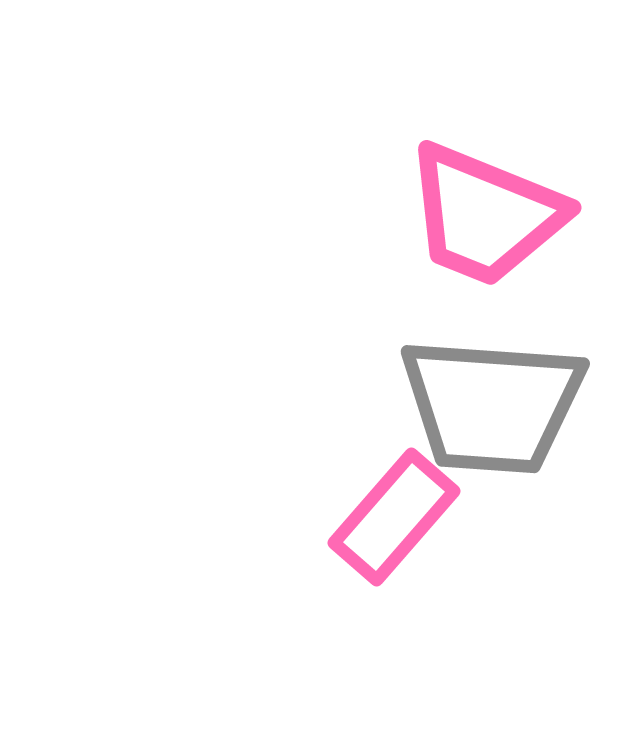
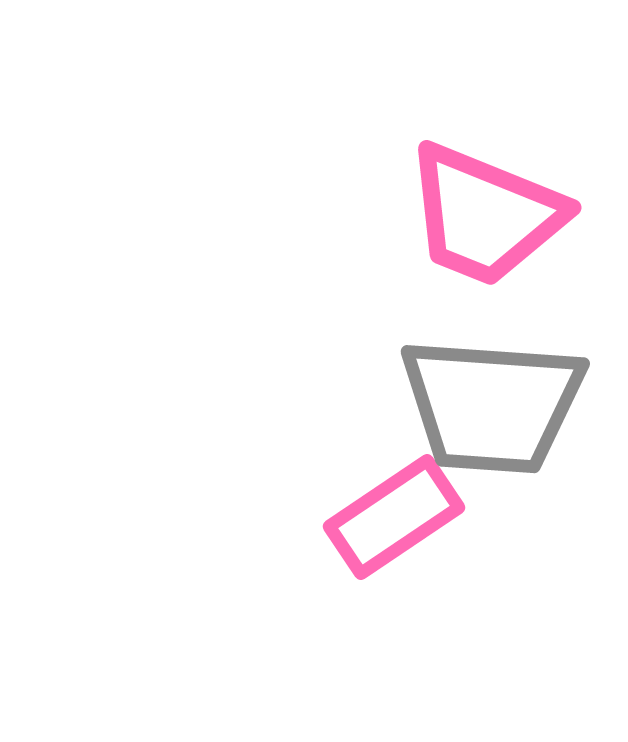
pink rectangle: rotated 15 degrees clockwise
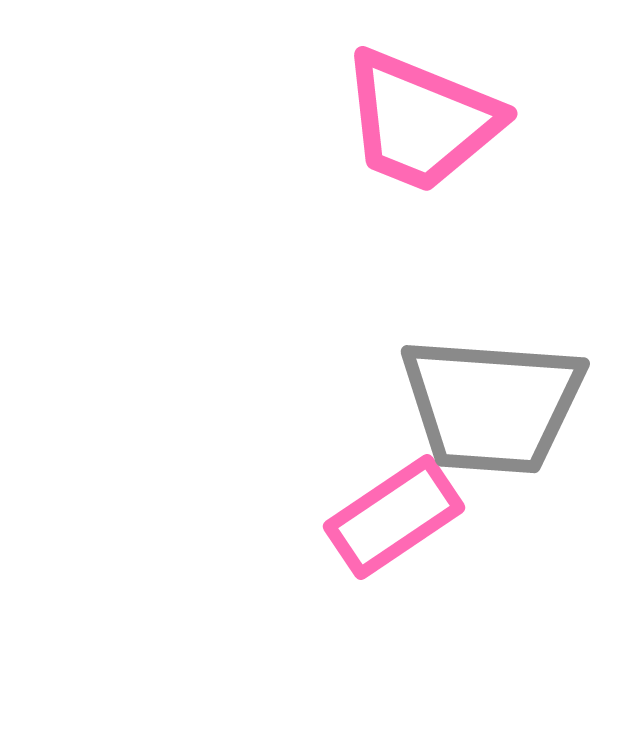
pink trapezoid: moved 64 px left, 94 px up
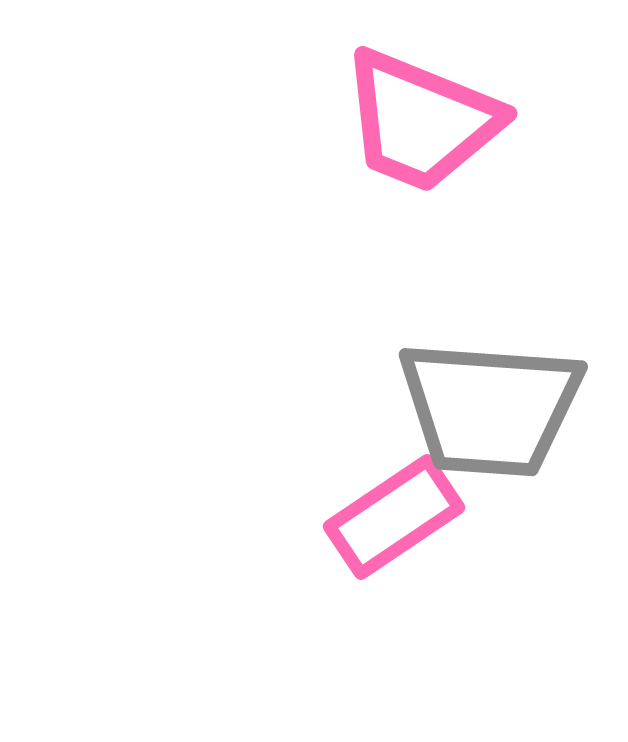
gray trapezoid: moved 2 px left, 3 px down
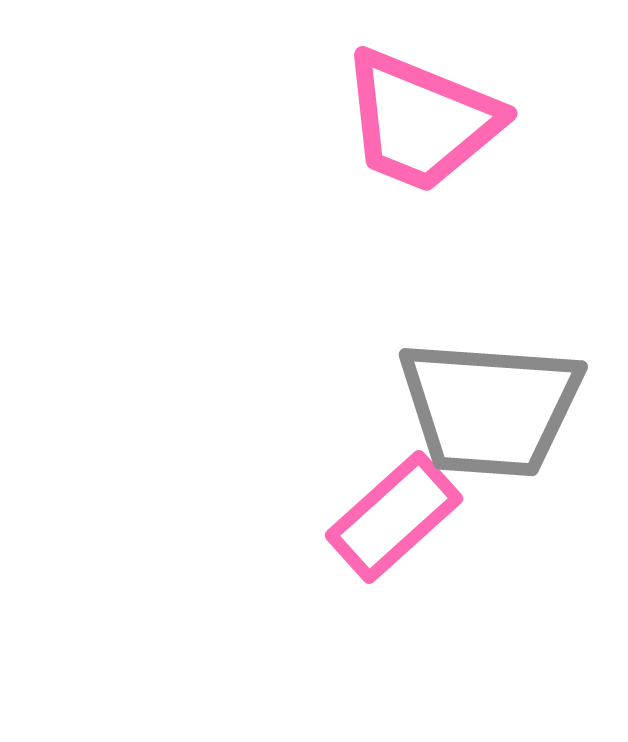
pink rectangle: rotated 8 degrees counterclockwise
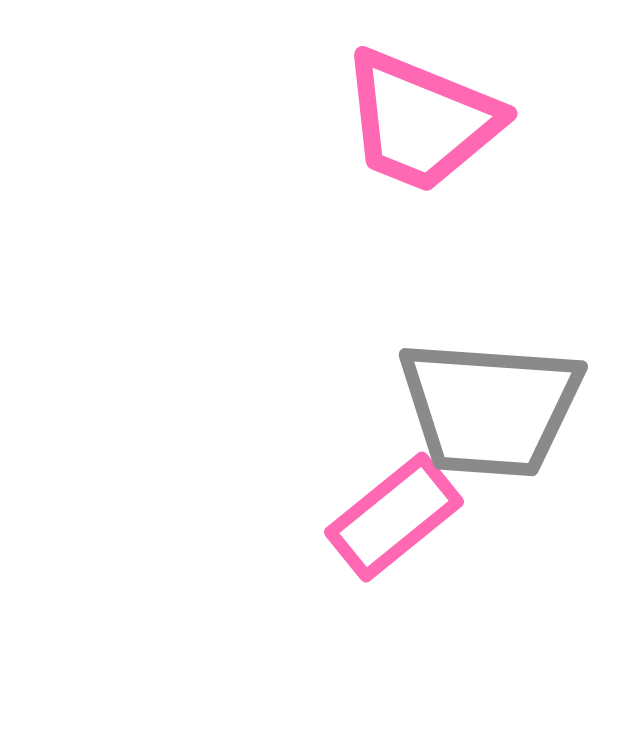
pink rectangle: rotated 3 degrees clockwise
